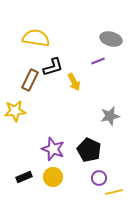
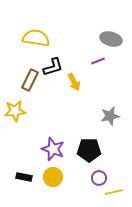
black pentagon: rotated 25 degrees counterclockwise
black rectangle: rotated 35 degrees clockwise
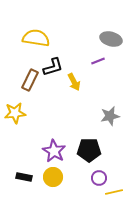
yellow star: moved 2 px down
purple star: moved 1 px right, 2 px down; rotated 10 degrees clockwise
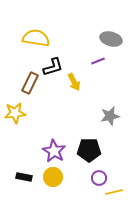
brown rectangle: moved 3 px down
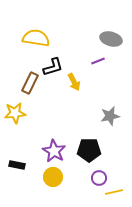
black rectangle: moved 7 px left, 12 px up
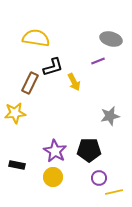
purple star: moved 1 px right
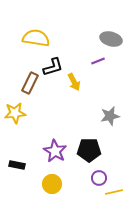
yellow circle: moved 1 px left, 7 px down
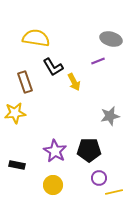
black L-shape: rotated 75 degrees clockwise
brown rectangle: moved 5 px left, 1 px up; rotated 45 degrees counterclockwise
yellow circle: moved 1 px right, 1 px down
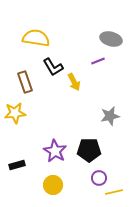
black rectangle: rotated 28 degrees counterclockwise
